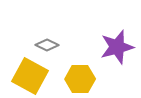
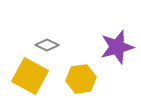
yellow hexagon: moved 1 px right; rotated 8 degrees counterclockwise
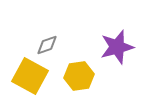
gray diamond: rotated 45 degrees counterclockwise
yellow hexagon: moved 2 px left, 3 px up
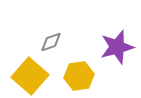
gray diamond: moved 4 px right, 3 px up
yellow square: rotated 12 degrees clockwise
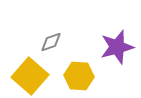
yellow hexagon: rotated 12 degrees clockwise
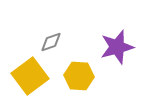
yellow square: rotated 12 degrees clockwise
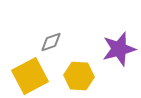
purple star: moved 2 px right, 2 px down
yellow square: rotated 9 degrees clockwise
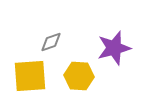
purple star: moved 5 px left, 1 px up
yellow square: rotated 24 degrees clockwise
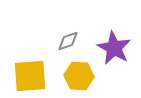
gray diamond: moved 17 px right, 1 px up
purple star: rotated 28 degrees counterclockwise
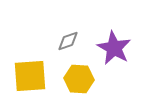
yellow hexagon: moved 3 px down
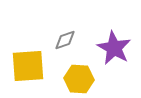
gray diamond: moved 3 px left, 1 px up
yellow square: moved 2 px left, 10 px up
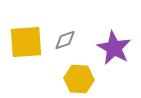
yellow square: moved 2 px left, 24 px up
